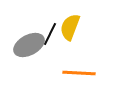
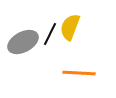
gray ellipse: moved 6 px left, 3 px up
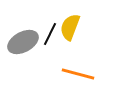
orange line: moved 1 px left, 1 px down; rotated 12 degrees clockwise
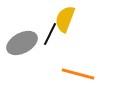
yellow semicircle: moved 5 px left, 8 px up
gray ellipse: moved 1 px left, 1 px down
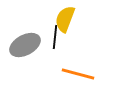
black line: moved 5 px right, 3 px down; rotated 20 degrees counterclockwise
gray ellipse: moved 3 px right, 2 px down
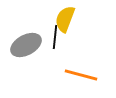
gray ellipse: moved 1 px right
orange line: moved 3 px right, 1 px down
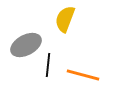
black line: moved 7 px left, 28 px down
orange line: moved 2 px right
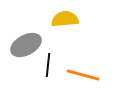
yellow semicircle: rotated 64 degrees clockwise
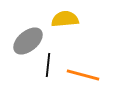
gray ellipse: moved 2 px right, 4 px up; rotated 12 degrees counterclockwise
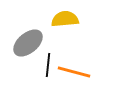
gray ellipse: moved 2 px down
orange line: moved 9 px left, 3 px up
